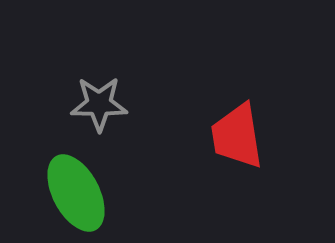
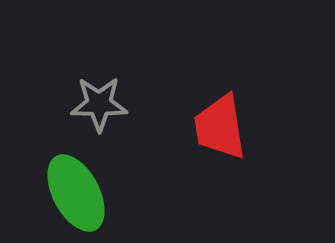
red trapezoid: moved 17 px left, 9 px up
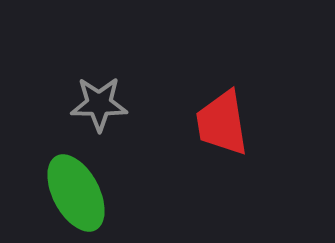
red trapezoid: moved 2 px right, 4 px up
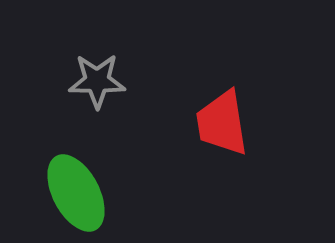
gray star: moved 2 px left, 23 px up
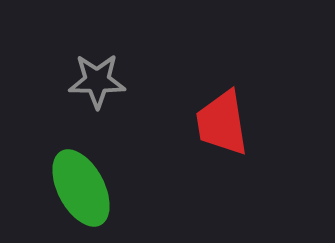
green ellipse: moved 5 px right, 5 px up
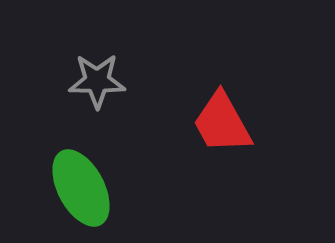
red trapezoid: rotated 20 degrees counterclockwise
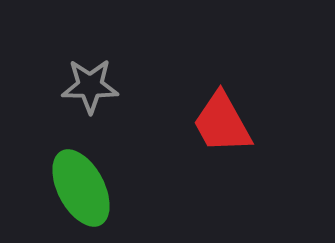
gray star: moved 7 px left, 5 px down
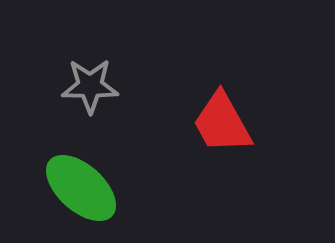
green ellipse: rotated 20 degrees counterclockwise
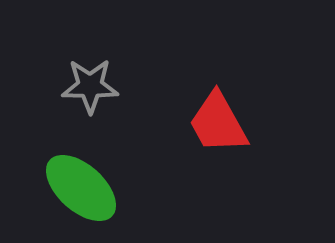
red trapezoid: moved 4 px left
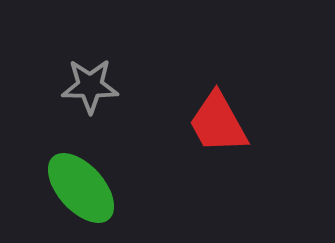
green ellipse: rotated 6 degrees clockwise
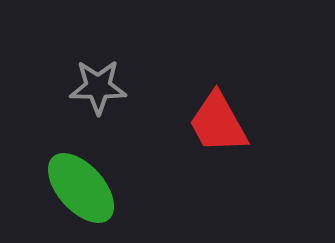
gray star: moved 8 px right, 1 px down
